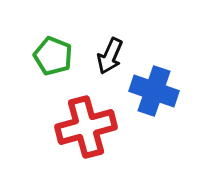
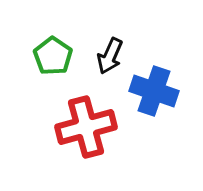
green pentagon: rotated 12 degrees clockwise
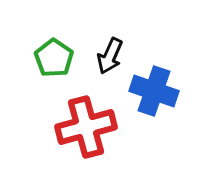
green pentagon: moved 1 px right, 2 px down
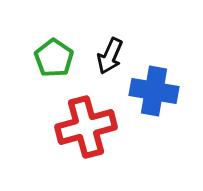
blue cross: rotated 9 degrees counterclockwise
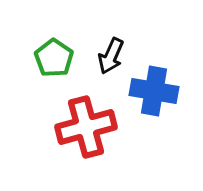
black arrow: moved 1 px right
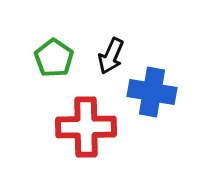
blue cross: moved 2 px left, 1 px down
red cross: rotated 14 degrees clockwise
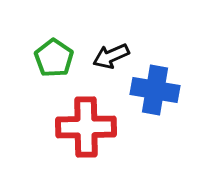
black arrow: rotated 42 degrees clockwise
blue cross: moved 3 px right, 2 px up
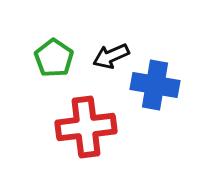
blue cross: moved 5 px up
red cross: rotated 6 degrees counterclockwise
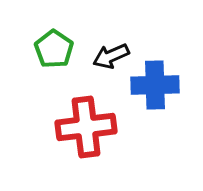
green pentagon: moved 9 px up
blue cross: rotated 12 degrees counterclockwise
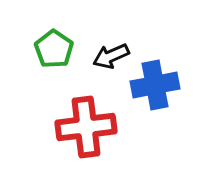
blue cross: rotated 9 degrees counterclockwise
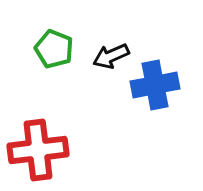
green pentagon: rotated 12 degrees counterclockwise
red cross: moved 48 px left, 23 px down
